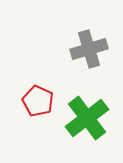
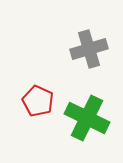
green cross: rotated 27 degrees counterclockwise
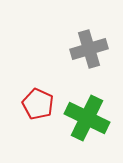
red pentagon: moved 3 px down
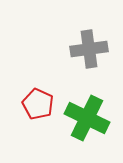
gray cross: rotated 9 degrees clockwise
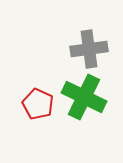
green cross: moved 3 px left, 21 px up
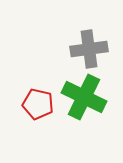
red pentagon: rotated 12 degrees counterclockwise
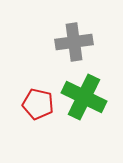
gray cross: moved 15 px left, 7 px up
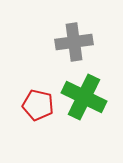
red pentagon: moved 1 px down
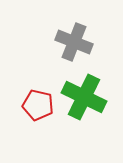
gray cross: rotated 30 degrees clockwise
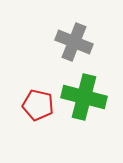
green cross: rotated 12 degrees counterclockwise
